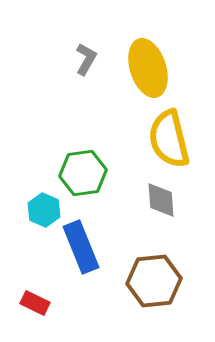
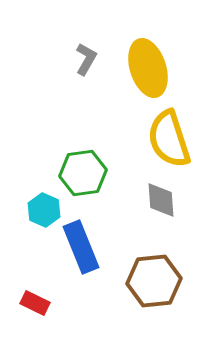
yellow semicircle: rotated 4 degrees counterclockwise
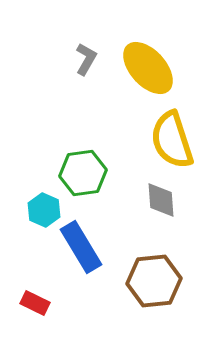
yellow ellipse: rotated 24 degrees counterclockwise
yellow semicircle: moved 3 px right, 1 px down
blue rectangle: rotated 9 degrees counterclockwise
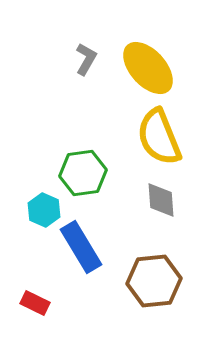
yellow semicircle: moved 13 px left, 3 px up; rotated 4 degrees counterclockwise
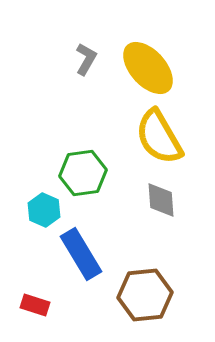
yellow semicircle: rotated 8 degrees counterclockwise
blue rectangle: moved 7 px down
brown hexagon: moved 9 px left, 14 px down
red rectangle: moved 2 px down; rotated 8 degrees counterclockwise
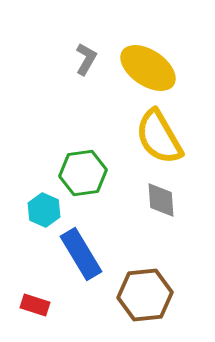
yellow ellipse: rotated 14 degrees counterclockwise
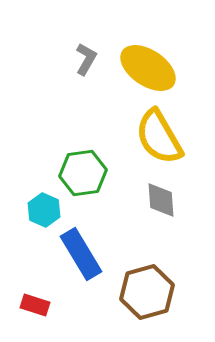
brown hexagon: moved 2 px right, 3 px up; rotated 10 degrees counterclockwise
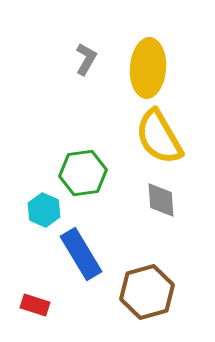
yellow ellipse: rotated 60 degrees clockwise
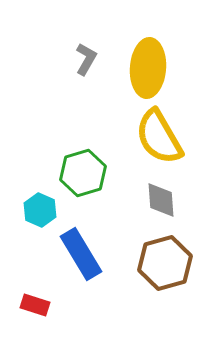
green hexagon: rotated 9 degrees counterclockwise
cyan hexagon: moved 4 px left
brown hexagon: moved 18 px right, 29 px up
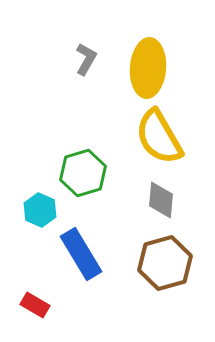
gray diamond: rotated 9 degrees clockwise
red rectangle: rotated 12 degrees clockwise
